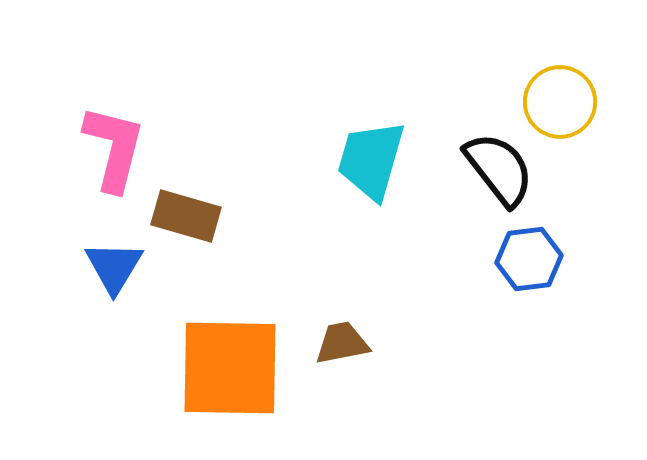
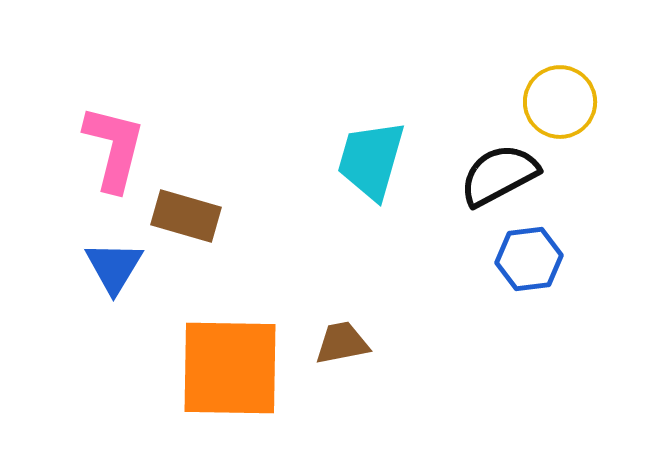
black semicircle: moved 6 px down; rotated 80 degrees counterclockwise
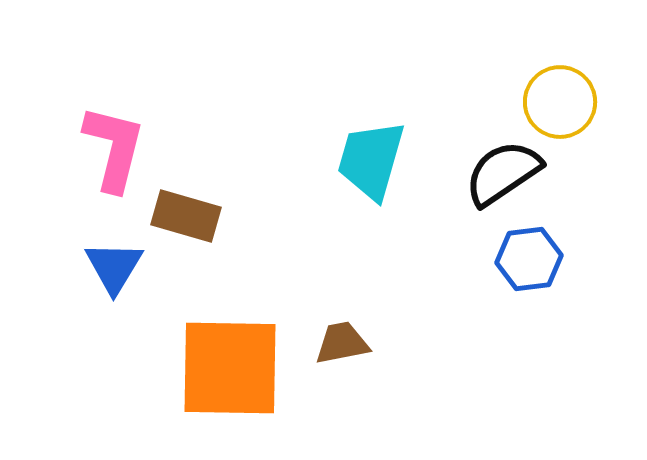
black semicircle: moved 4 px right, 2 px up; rotated 6 degrees counterclockwise
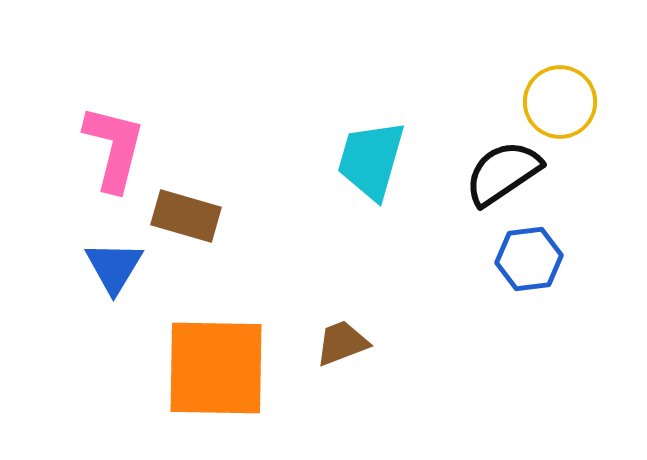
brown trapezoid: rotated 10 degrees counterclockwise
orange square: moved 14 px left
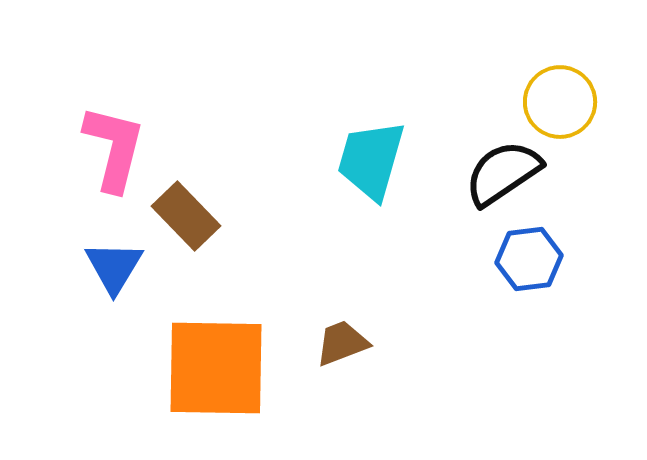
brown rectangle: rotated 30 degrees clockwise
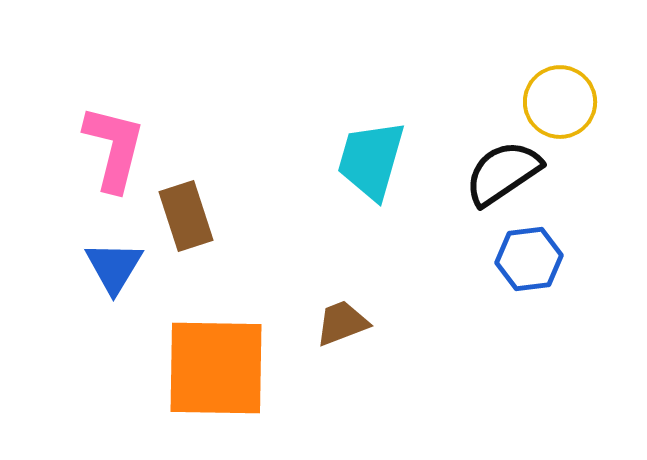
brown rectangle: rotated 26 degrees clockwise
brown trapezoid: moved 20 px up
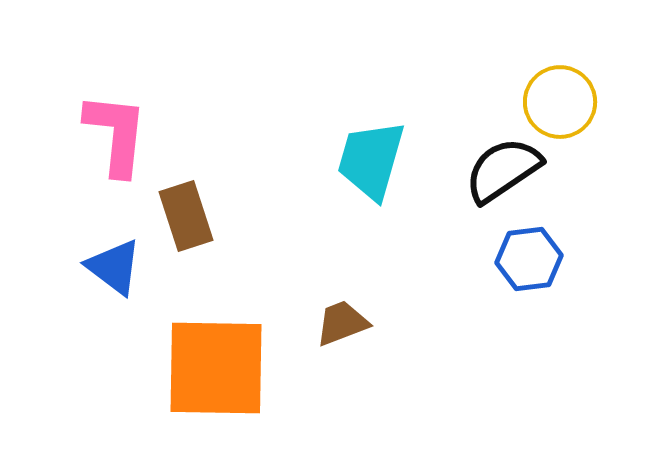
pink L-shape: moved 2 px right, 14 px up; rotated 8 degrees counterclockwise
black semicircle: moved 3 px up
blue triangle: rotated 24 degrees counterclockwise
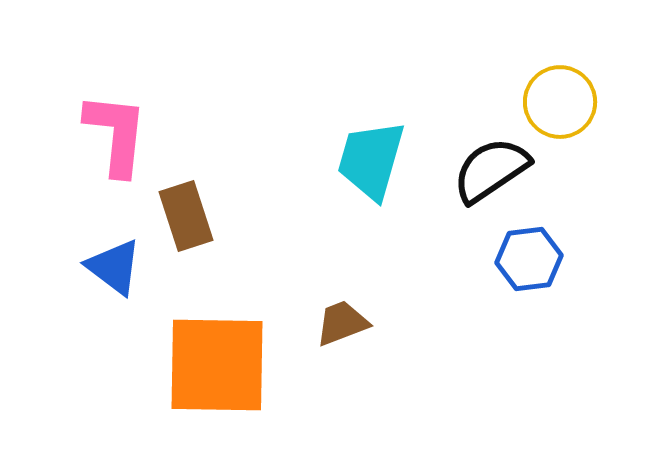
black semicircle: moved 12 px left
orange square: moved 1 px right, 3 px up
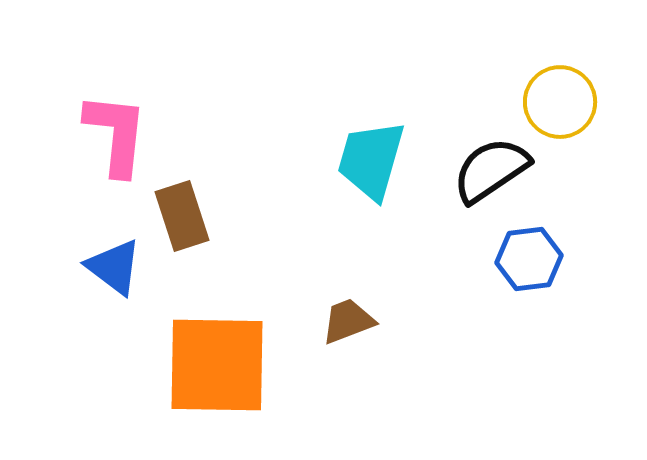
brown rectangle: moved 4 px left
brown trapezoid: moved 6 px right, 2 px up
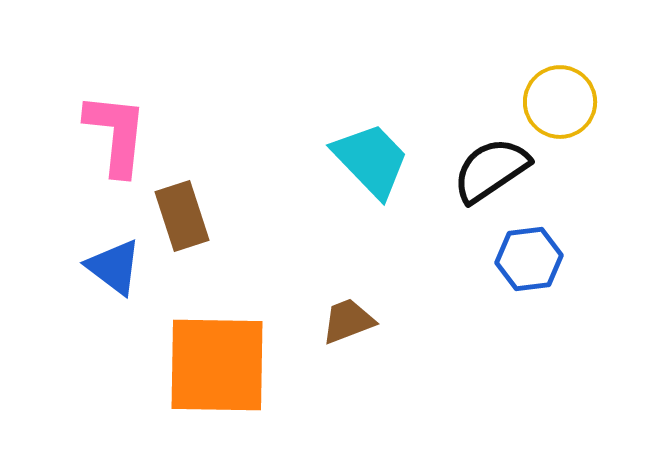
cyan trapezoid: rotated 120 degrees clockwise
